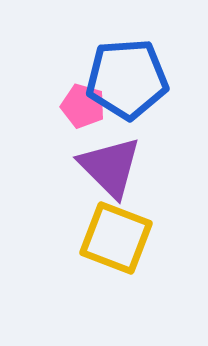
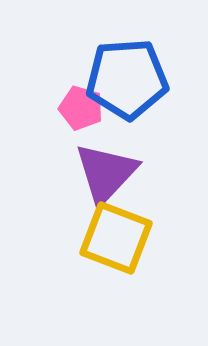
pink pentagon: moved 2 px left, 2 px down
purple triangle: moved 4 px left, 6 px down; rotated 28 degrees clockwise
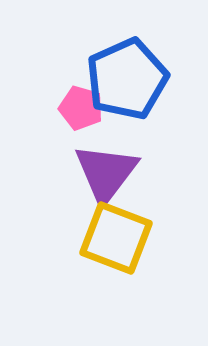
blue pentagon: rotated 20 degrees counterclockwise
purple triangle: rotated 6 degrees counterclockwise
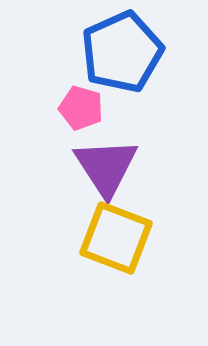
blue pentagon: moved 5 px left, 27 px up
purple triangle: moved 6 px up; rotated 10 degrees counterclockwise
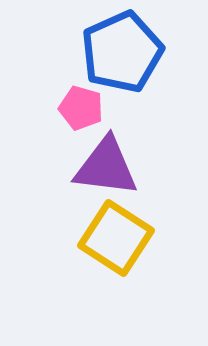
purple triangle: rotated 50 degrees counterclockwise
yellow square: rotated 12 degrees clockwise
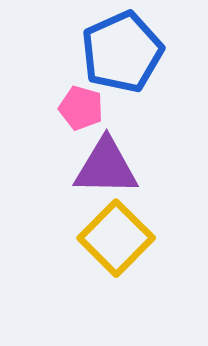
purple triangle: rotated 6 degrees counterclockwise
yellow square: rotated 12 degrees clockwise
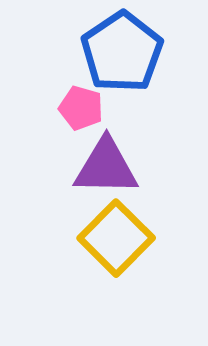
blue pentagon: rotated 10 degrees counterclockwise
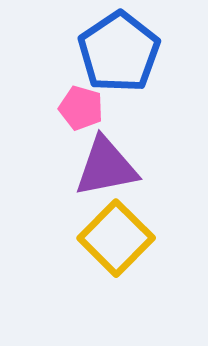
blue pentagon: moved 3 px left
purple triangle: rotated 12 degrees counterclockwise
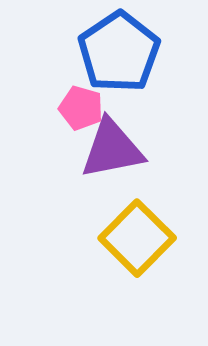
purple triangle: moved 6 px right, 18 px up
yellow square: moved 21 px right
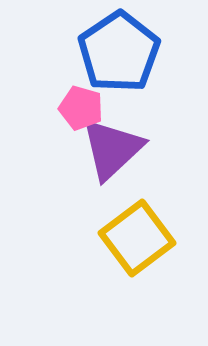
purple triangle: rotated 32 degrees counterclockwise
yellow square: rotated 8 degrees clockwise
